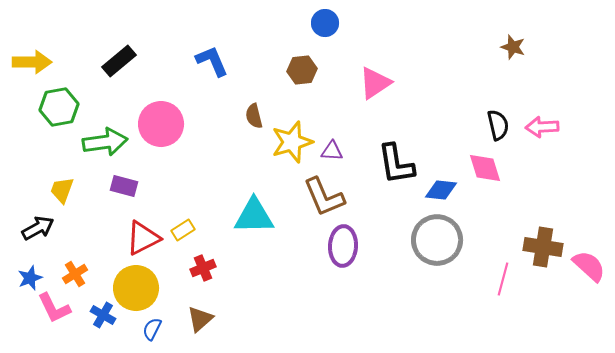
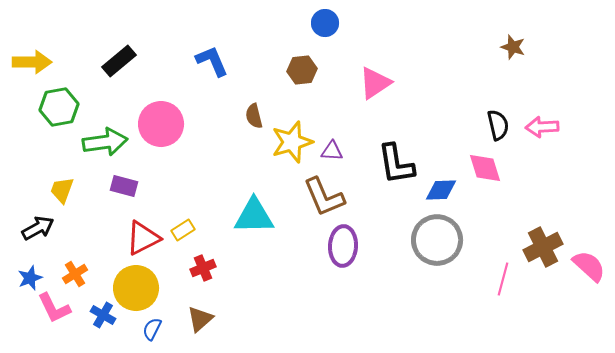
blue diamond: rotated 8 degrees counterclockwise
brown cross: rotated 36 degrees counterclockwise
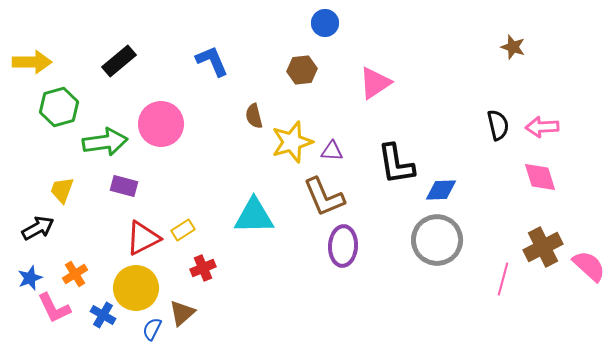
green hexagon: rotated 6 degrees counterclockwise
pink diamond: moved 55 px right, 9 px down
brown triangle: moved 18 px left, 6 px up
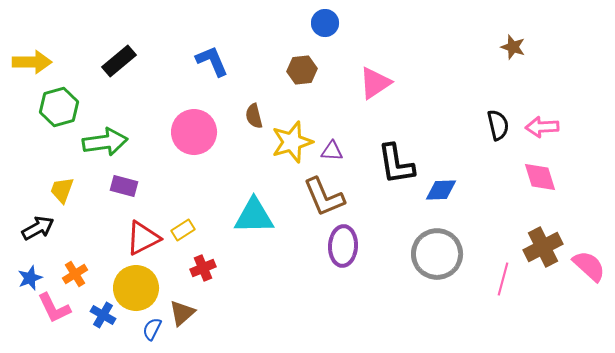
pink circle: moved 33 px right, 8 px down
gray circle: moved 14 px down
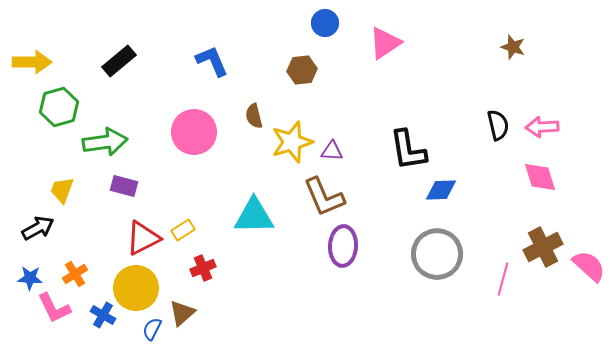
pink triangle: moved 10 px right, 40 px up
black L-shape: moved 12 px right, 14 px up
blue star: rotated 25 degrees clockwise
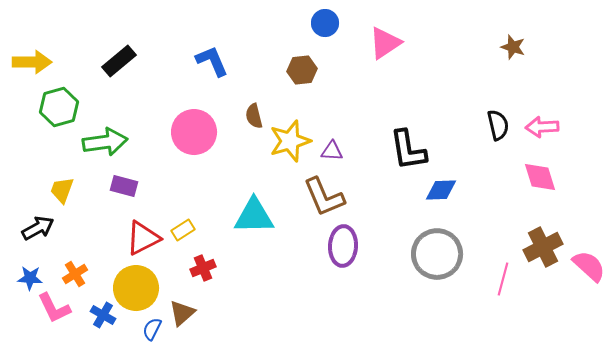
yellow star: moved 2 px left, 1 px up
